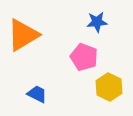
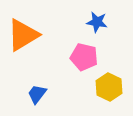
blue star: rotated 15 degrees clockwise
pink pentagon: rotated 8 degrees counterclockwise
blue trapezoid: rotated 80 degrees counterclockwise
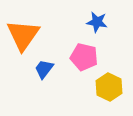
orange triangle: rotated 24 degrees counterclockwise
blue trapezoid: moved 7 px right, 25 px up
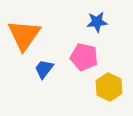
blue star: rotated 15 degrees counterclockwise
orange triangle: moved 1 px right
